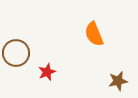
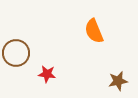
orange semicircle: moved 3 px up
red star: moved 2 px down; rotated 30 degrees clockwise
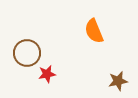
brown circle: moved 11 px right
red star: rotated 18 degrees counterclockwise
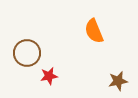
red star: moved 2 px right, 2 px down
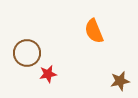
red star: moved 1 px left, 2 px up
brown star: moved 2 px right
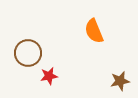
brown circle: moved 1 px right
red star: moved 1 px right, 2 px down
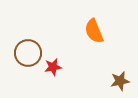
red star: moved 4 px right, 9 px up
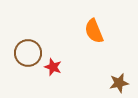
red star: rotated 30 degrees clockwise
brown star: moved 1 px left, 2 px down
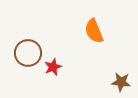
red star: rotated 30 degrees clockwise
brown star: moved 2 px right, 1 px up; rotated 18 degrees clockwise
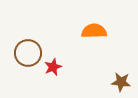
orange semicircle: rotated 110 degrees clockwise
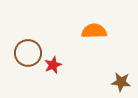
red star: moved 2 px up
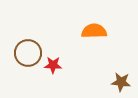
red star: rotated 24 degrees clockwise
